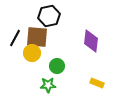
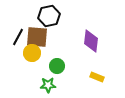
black line: moved 3 px right, 1 px up
yellow rectangle: moved 6 px up
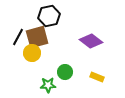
brown square: rotated 20 degrees counterclockwise
purple diamond: rotated 60 degrees counterclockwise
green circle: moved 8 px right, 6 px down
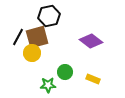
yellow rectangle: moved 4 px left, 2 px down
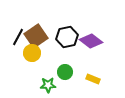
black hexagon: moved 18 px right, 21 px down
brown square: moved 1 px left, 1 px up; rotated 20 degrees counterclockwise
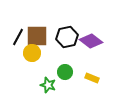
brown square: moved 1 px right; rotated 35 degrees clockwise
yellow rectangle: moved 1 px left, 1 px up
green star: rotated 21 degrees clockwise
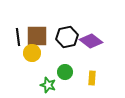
black line: rotated 36 degrees counterclockwise
yellow rectangle: rotated 72 degrees clockwise
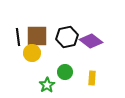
green star: moved 1 px left; rotated 21 degrees clockwise
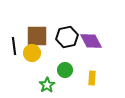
black line: moved 4 px left, 9 px down
purple diamond: rotated 25 degrees clockwise
green circle: moved 2 px up
